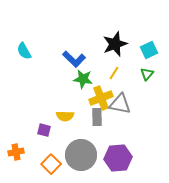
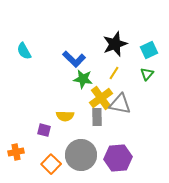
yellow cross: rotated 15 degrees counterclockwise
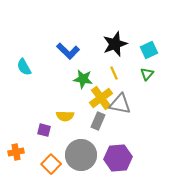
cyan semicircle: moved 16 px down
blue L-shape: moved 6 px left, 8 px up
yellow line: rotated 56 degrees counterclockwise
gray rectangle: moved 1 px right, 4 px down; rotated 24 degrees clockwise
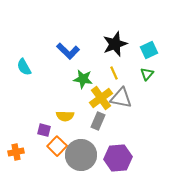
gray triangle: moved 1 px right, 6 px up
orange square: moved 6 px right, 18 px up
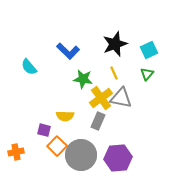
cyan semicircle: moved 5 px right; rotated 12 degrees counterclockwise
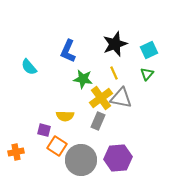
blue L-shape: rotated 70 degrees clockwise
orange square: rotated 12 degrees counterclockwise
gray circle: moved 5 px down
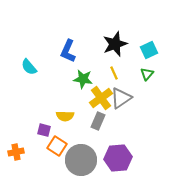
gray triangle: rotated 45 degrees counterclockwise
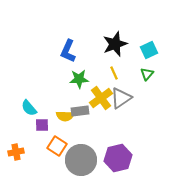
cyan semicircle: moved 41 px down
green star: moved 4 px left; rotated 12 degrees counterclockwise
gray rectangle: moved 18 px left, 10 px up; rotated 60 degrees clockwise
purple square: moved 2 px left, 5 px up; rotated 16 degrees counterclockwise
purple hexagon: rotated 8 degrees counterclockwise
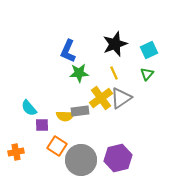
green star: moved 6 px up
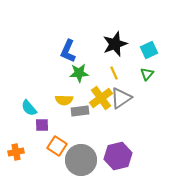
yellow semicircle: moved 1 px left, 16 px up
purple hexagon: moved 2 px up
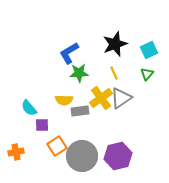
blue L-shape: moved 1 px right, 2 px down; rotated 35 degrees clockwise
orange square: rotated 24 degrees clockwise
gray circle: moved 1 px right, 4 px up
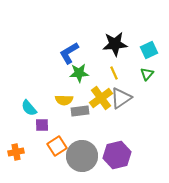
black star: rotated 15 degrees clockwise
purple hexagon: moved 1 px left, 1 px up
